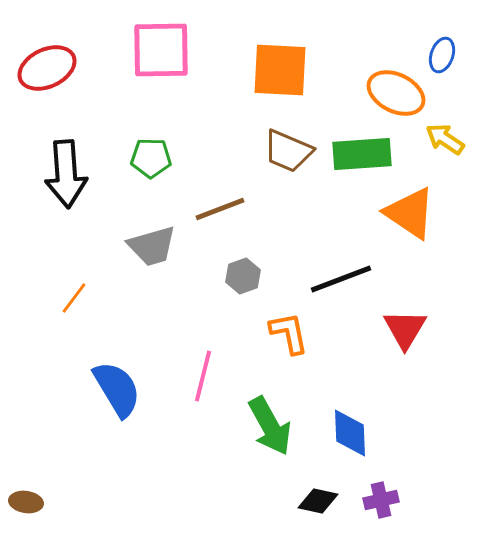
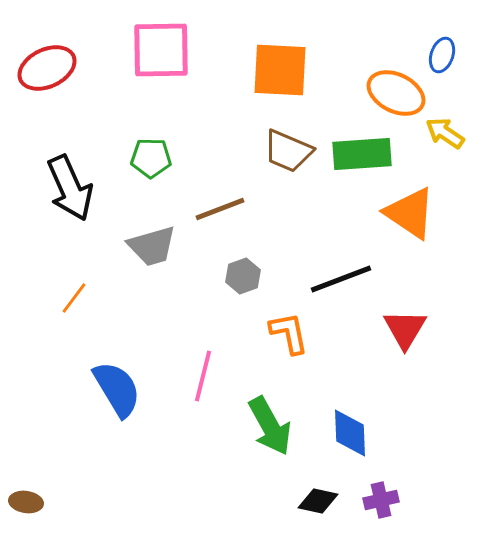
yellow arrow: moved 6 px up
black arrow: moved 4 px right, 14 px down; rotated 20 degrees counterclockwise
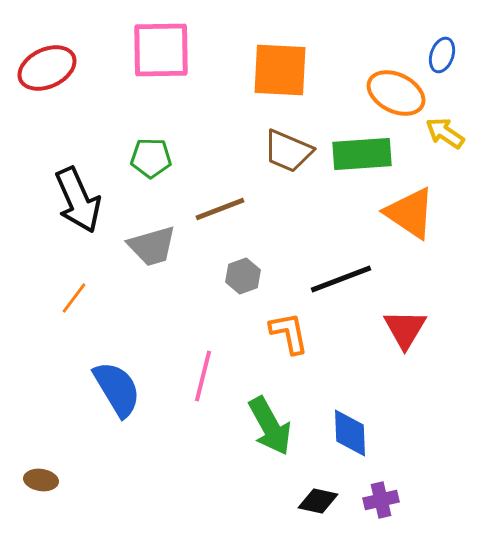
black arrow: moved 8 px right, 12 px down
brown ellipse: moved 15 px right, 22 px up
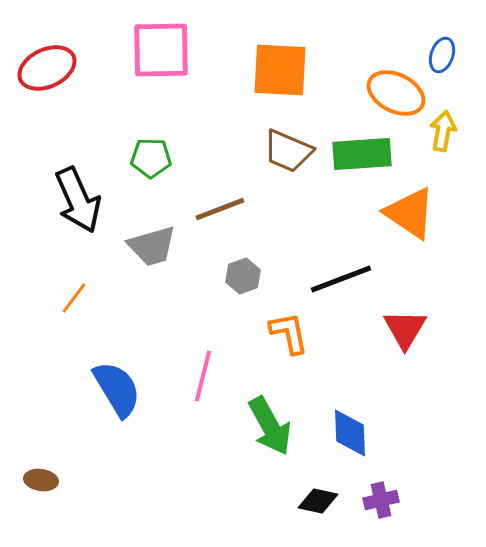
yellow arrow: moved 2 px left, 2 px up; rotated 66 degrees clockwise
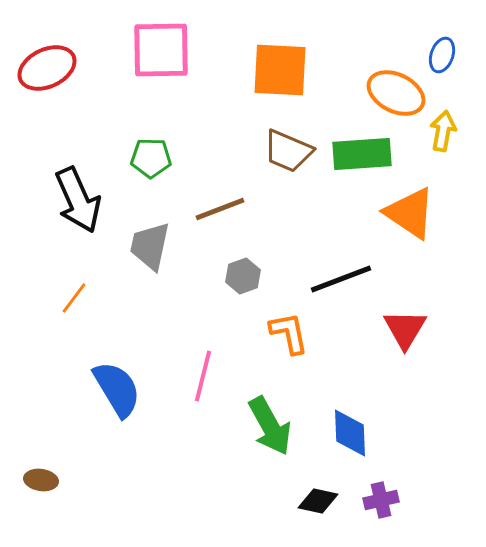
gray trapezoid: moved 2 px left; rotated 118 degrees clockwise
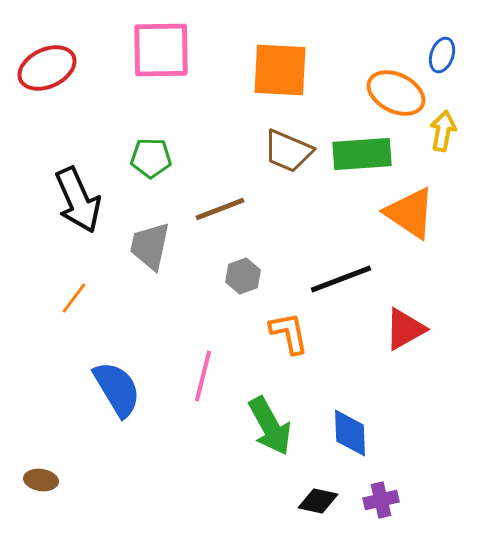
red triangle: rotated 30 degrees clockwise
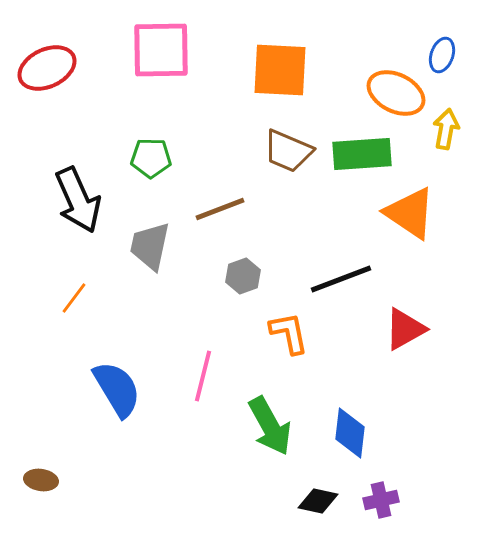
yellow arrow: moved 3 px right, 2 px up
blue diamond: rotated 9 degrees clockwise
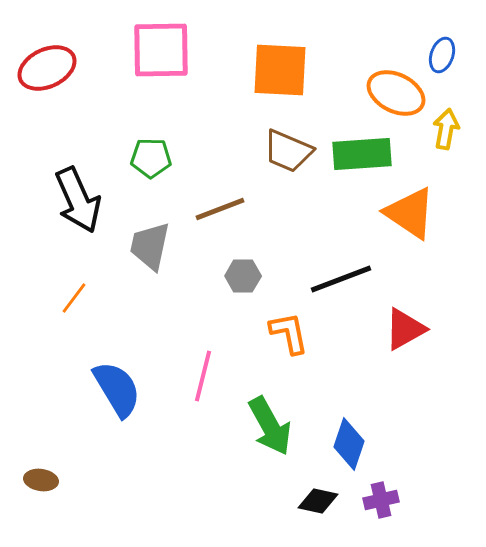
gray hexagon: rotated 20 degrees clockwise
blue diamond: moved 1 px left, 11 px down; rotated 12 degrees clockwise
